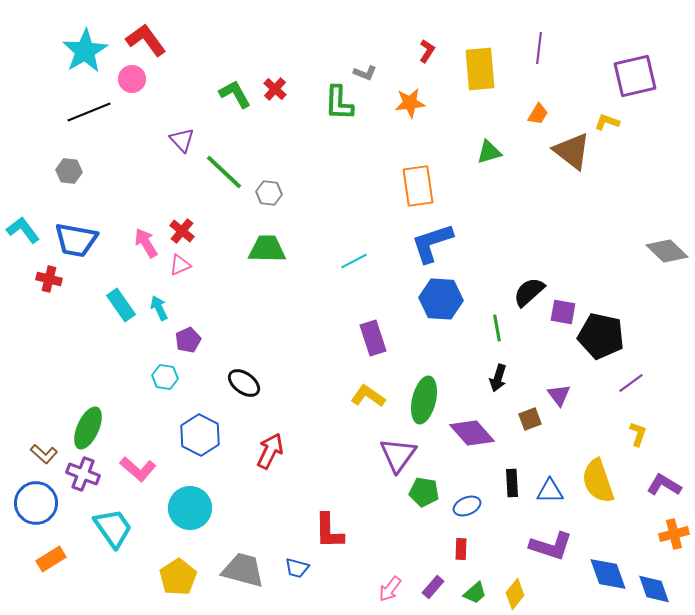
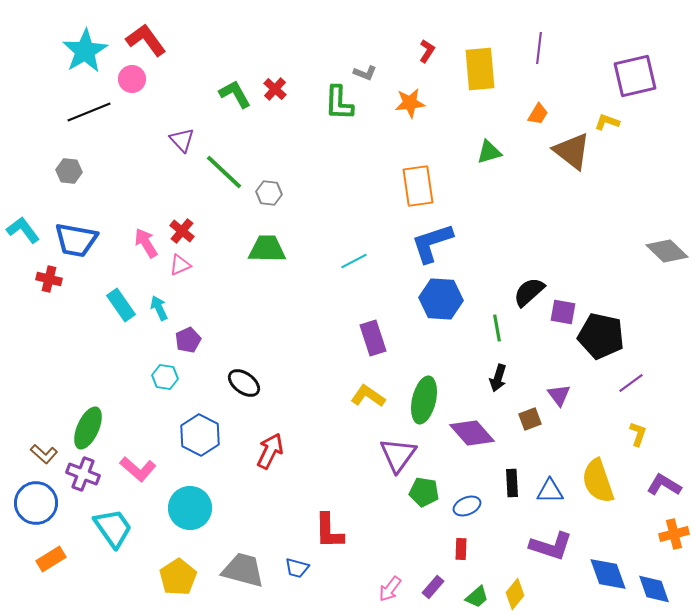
green trapezoid at (475, 593): moved 2 px right, 4 px down
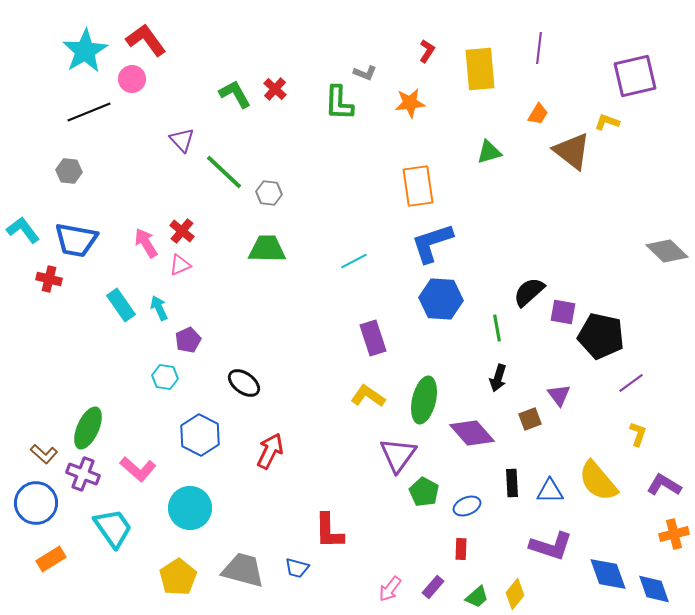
yellow semicircle at (598, 481): rotated 21 degrees counterclockwise
green pentagon at (424, 492): rotated 20 degrees clockwise
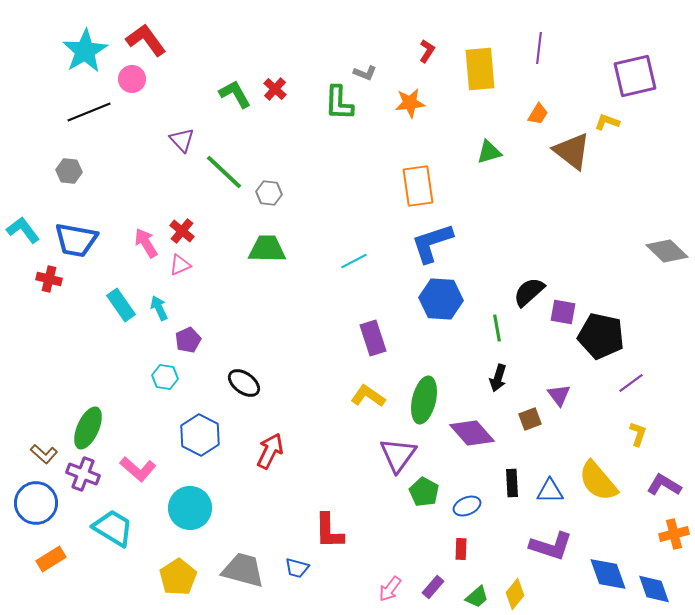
cyan trapezoid at (113, 528): rotated 24 degrees counterclockwise
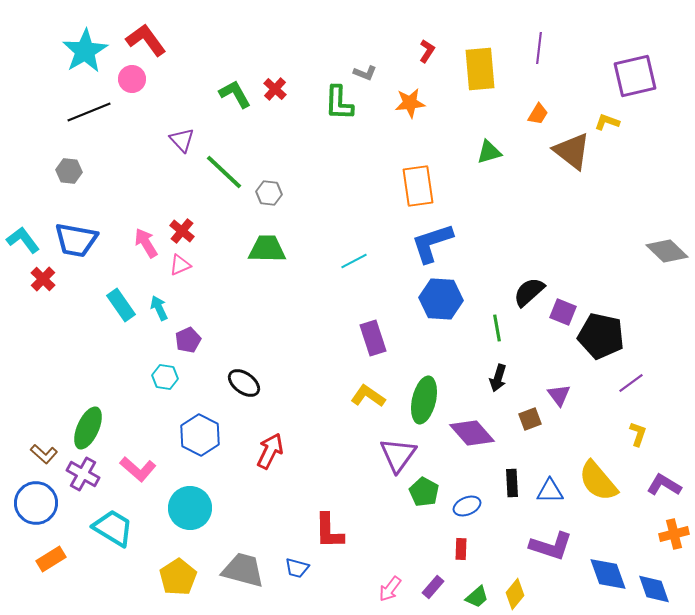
cyan L-shape at (23, 230): moved 10 px down
red cross at (49, 279): moved 6 px left; rotated 30 degrees clockwise
purple square at (563, 312): rotated 12 degrees clockwise
purple cross at (83, 474): rotated 8 degrees clockwise
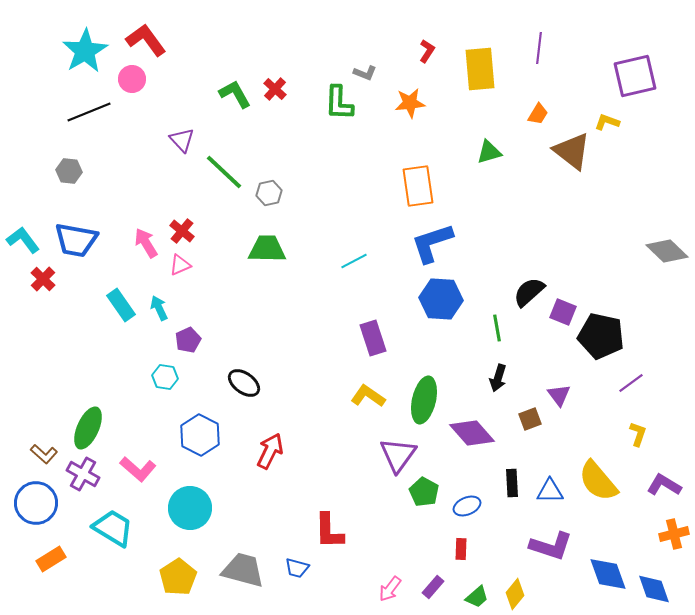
gray hexagon at (269, 193): rotated 20 degrees counterclockwise
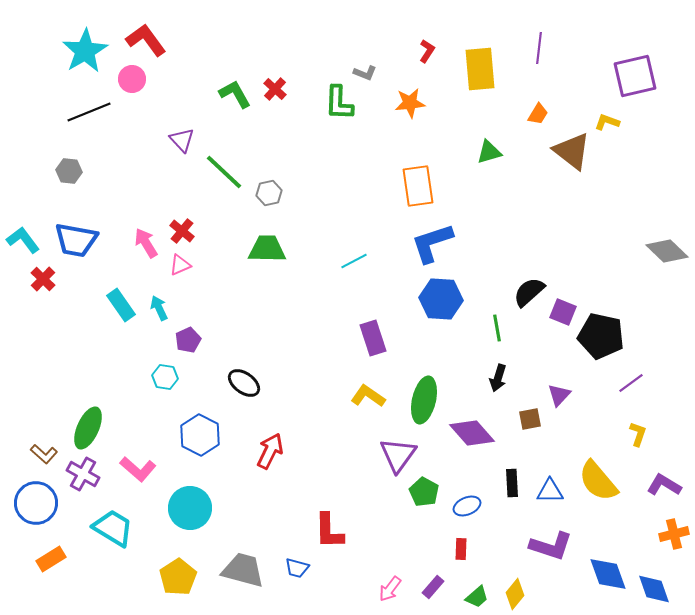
purple triangle at (559, 395): rotated 20 degrees clockwise
brown square at (530, 419): rotated 10 degrees clockwise
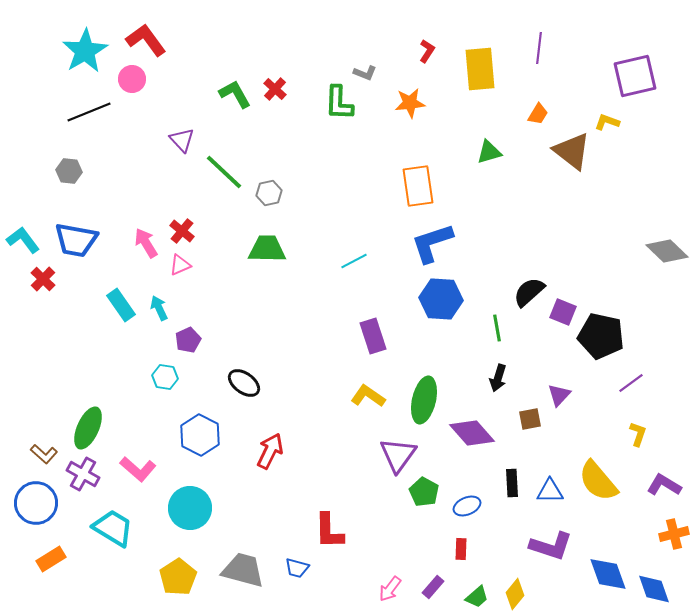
purple rectangle at (373, 338): moved 2 px up
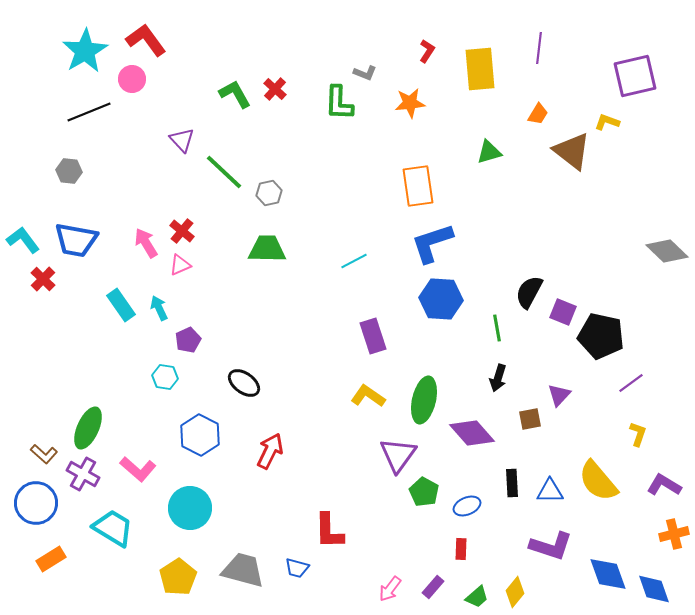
black semicircle at (529, 292): rotated 20 degrees counterclockwise
yellow diamond at (515, 594): moved 2 px up
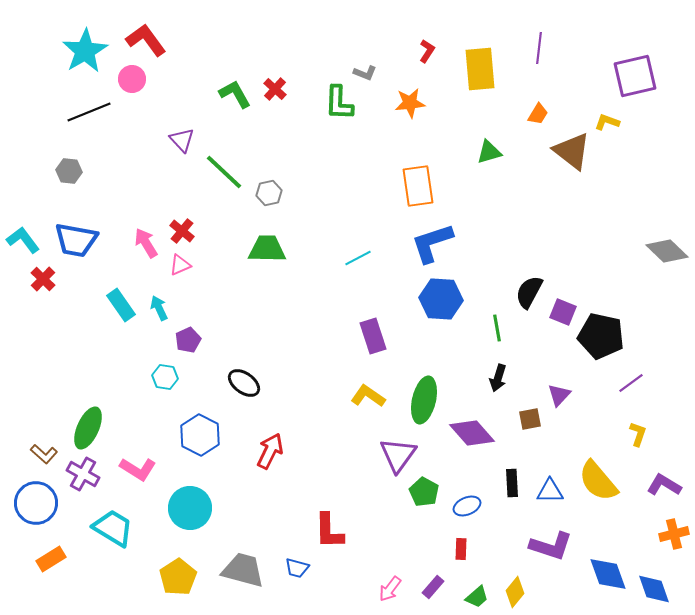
cyan line at (354, 261): moved 4 px right, 3 px up
pink L-shape at (138, 469): rotated 9 degrees counterclockwise
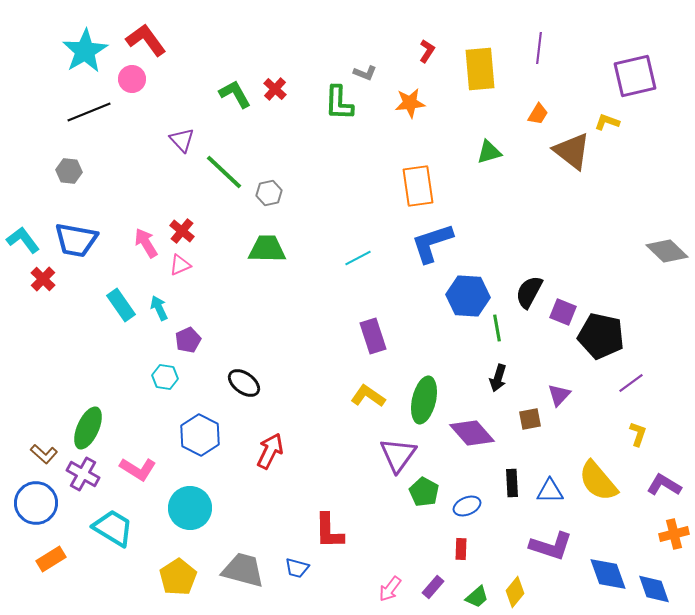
blue hexagon at (441, 299): moved 27 px right, 3 px up
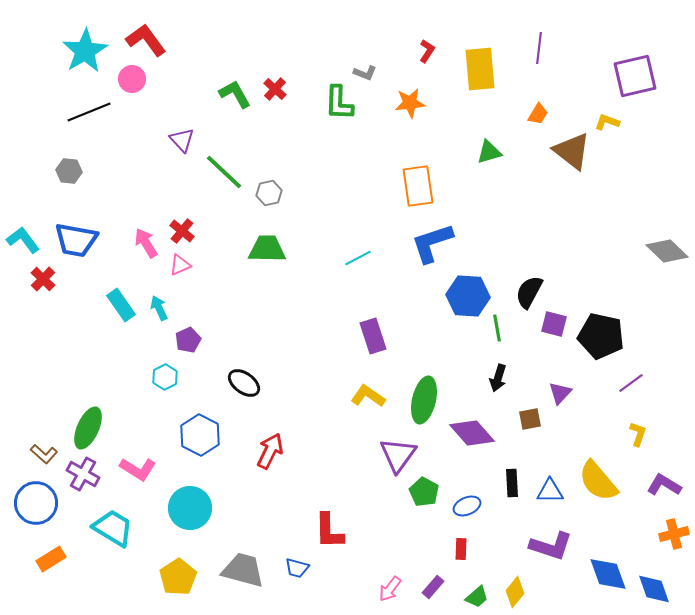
purple square at (563, 312): moved 9 px left, 12 px down; rotated 8 degrees counterclockwise
cyan hexagon at (165, 377): rotated 25 degrees clockwise
purple triangle at (559, 395): moved 1 px right, 2 px up
